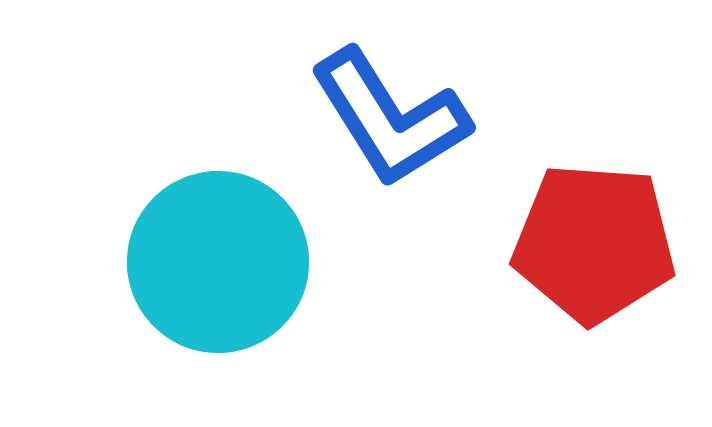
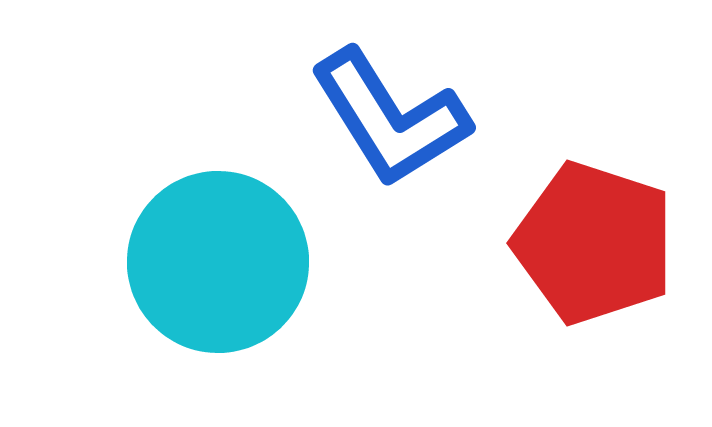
red pentagon: rotated 14 degrees clockwise
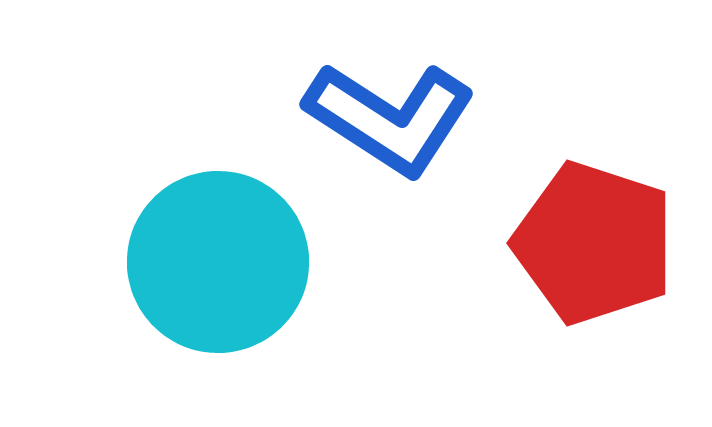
blue L-shape: rotated 25 degrees counterclockwise
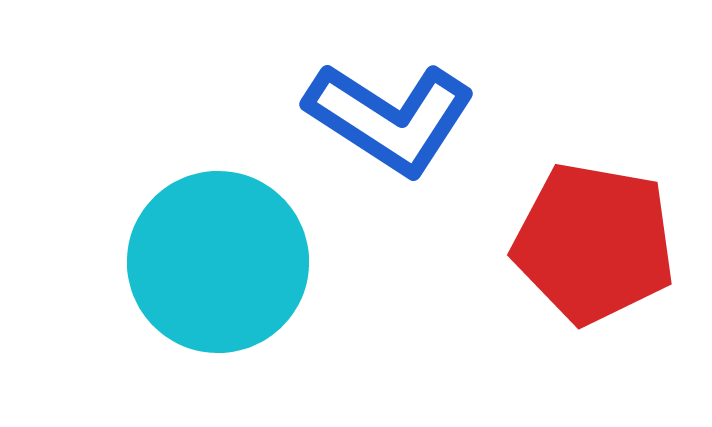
red pentagon: rotated 8 degrees counterclockwise
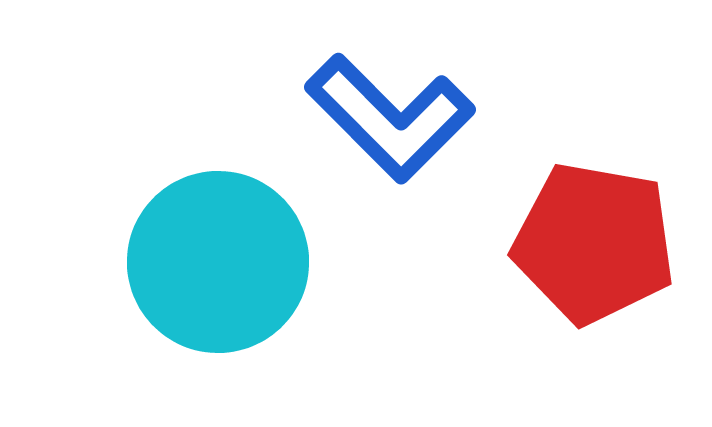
blue L-shape: rotated 12 degrees clockwise
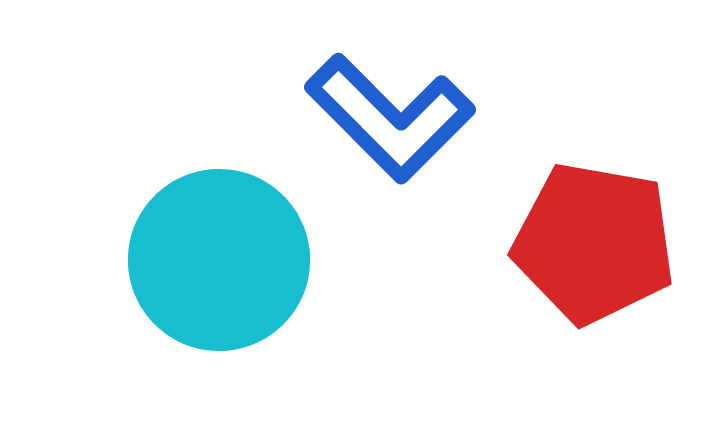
cyan circle: moved 1 px right, 2 px up
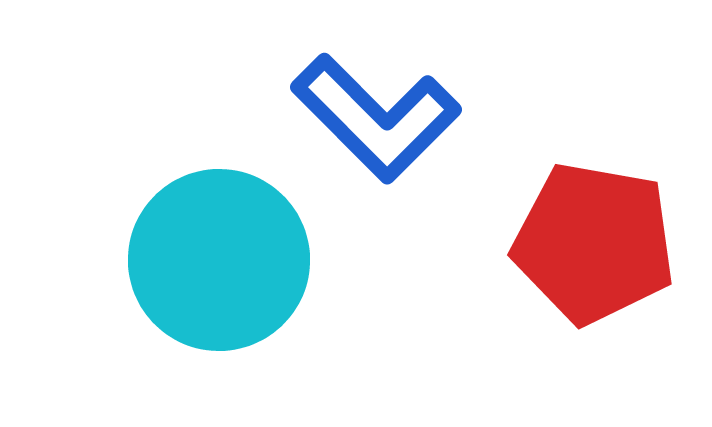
blue L-shape: moved 14 px left
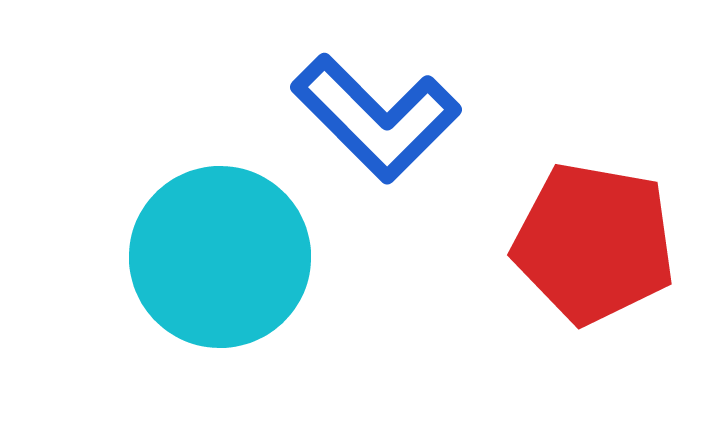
cyan circle: moved 1 px right, 3 px up
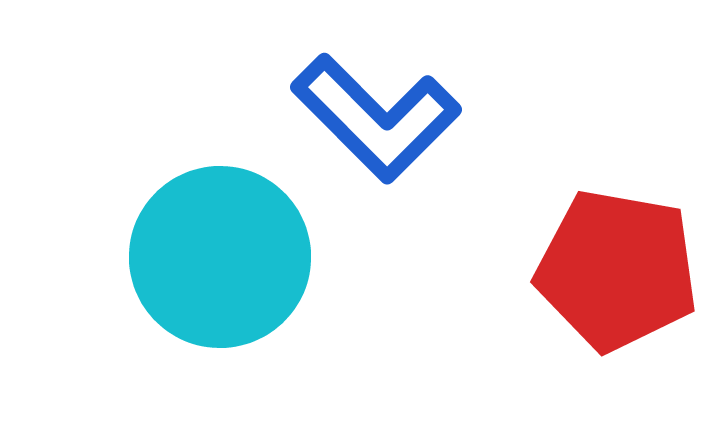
red pentagon: moved 23 px right, 27 px down
